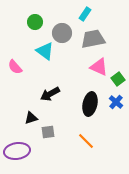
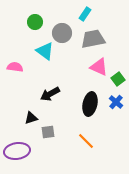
pink semicircle: rotated 140 degrees clockwise
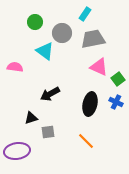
blue cross: rotated 16 degrees counterclockwise
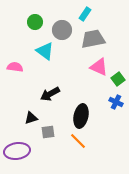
gray circle: moved 3 px up
black ellipse: moved 9 px left, 12 px down
orange line: moved 8 px left
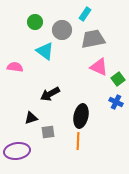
orange line: rotated 48 degrees clockwise
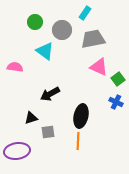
cyan rectangle: moved 1 px up
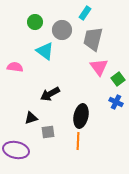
gray trapezoid: rotated 65 degrees counterclockwise
pink triangle: rotated 30 degrees clockwise
purple ellipse: moved 1 px left, 1 px up; rotated 20 degrees clockwise
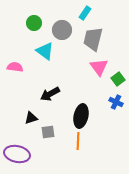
green circle: moved 1 px left, 1 px down
purple ellipse: moved 1 px right, 4 px down
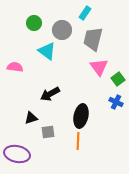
cyan triangle: moved 2 px right
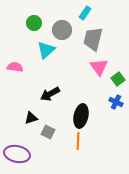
cyan triangle: moved 1 px left, 1 px up; rotated 42 degrees clockwise
gray square: rotated 32 degrees clockwise
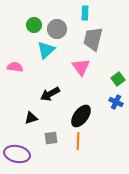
cyan rectangle: rotated 32 degrees counterclockwise
green circle: moved 2 px down
gray circle: moved 5 px left, 1 px up
pink triangle: moved 18 px left
black ellipse: rotated 25 degrees clockwise
gray square: moved 3 px right, 6 px down; rotated 32 degrees counterclockwise
